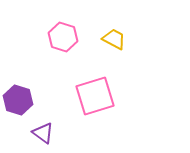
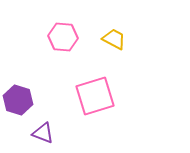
pink hexagon: rotated 12 degrees counterclockwise
purple triangle: rotated 15 degrees counterclockwise
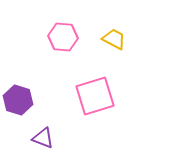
purple triangle: moved 5 px down
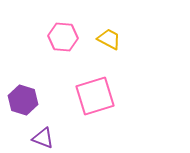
yellow trapezoid: moved 5 px left
purple hexagon: moved 5 px right
